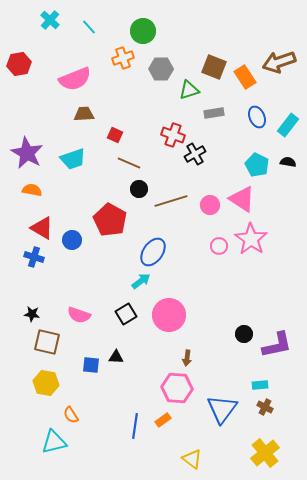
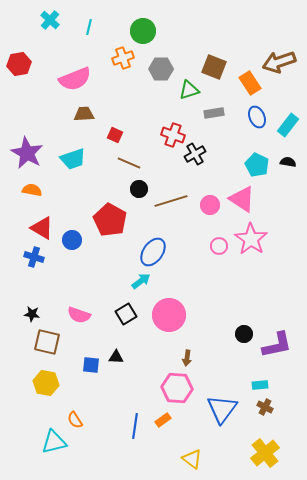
cyan line at (89, 27): rotated 56 degrees clockwise
orange rectangle at (245, 77): moved 5 px right, 6 px down
orange semicircle at (71, 415): moved 4 px right, 5 px down
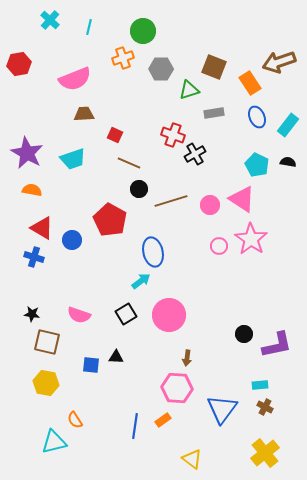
blue ellipse at (153, 252): rotated 48 degrees counterclockwise
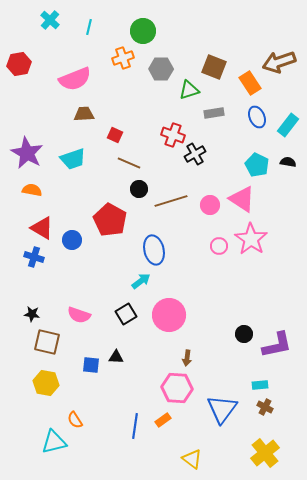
blue ellipse at (153, 252): moved 1 px right, 2 px up
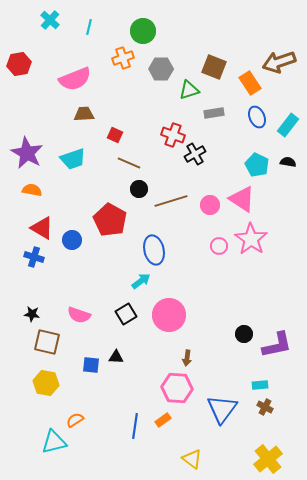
orange semicircle at (75, 420): rotated 90 degrees clockwise
yellow cross at (265, 453): moved 3 px right, 6 px down
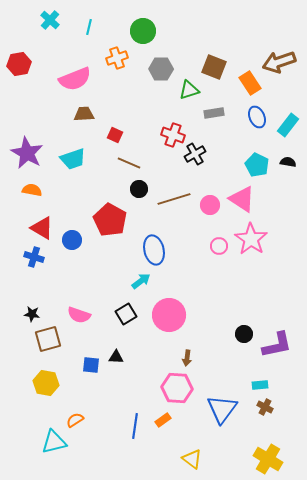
orange cross at (123, 58): moved 6 px left
brown line at (171, 201): moved 3 px right, 2 px up
brown square at (47, 342): moved 1 px right, 3 px up; rotated 28 degrees counterclockwise
yellow cross at (268, 459): rotated 20 degrees counterclockwise
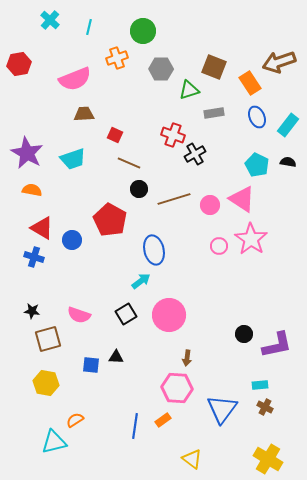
black star at (32, 314): moved 3 px up
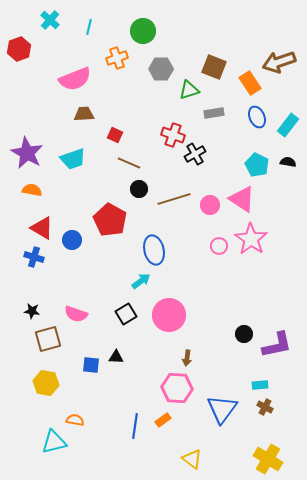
red hexagon at (19, 64): moved 15 px up; rotated 10 degrees counterclockwise
pink semicircle at (79, 315): moved 3 px left, 1 px up
orange semicircle at (75, 420): rotated 42 degrees clockwise
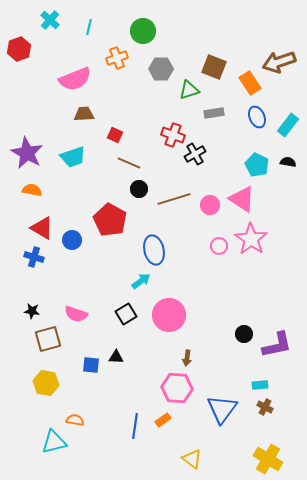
cyan trapezoid at (73, 159): moved 2 px up
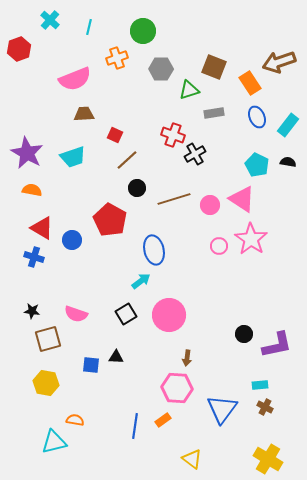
brown line at (129, 163): moved 2 px left, 3 px up; rotated 65 degrees counterclockwise
black circle at (139, 189): moved 2 px left, 1 px up
